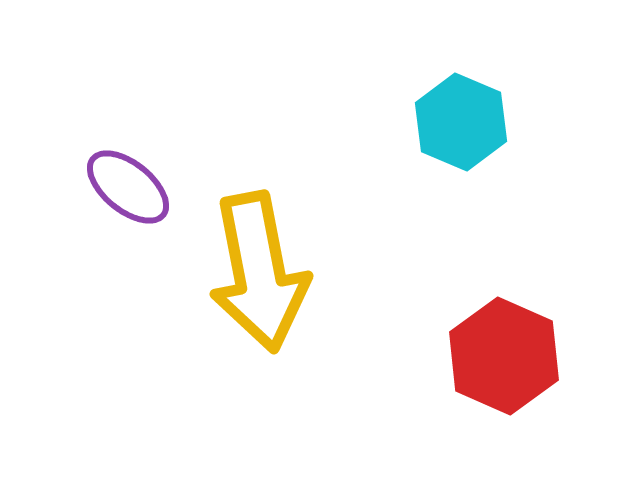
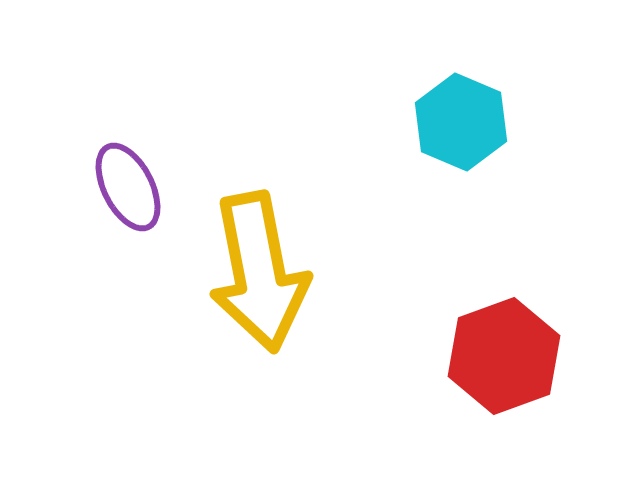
purple ellipse: rotated 24 degrees clockwise
red hexagon: rotated 16 degrees clockwise
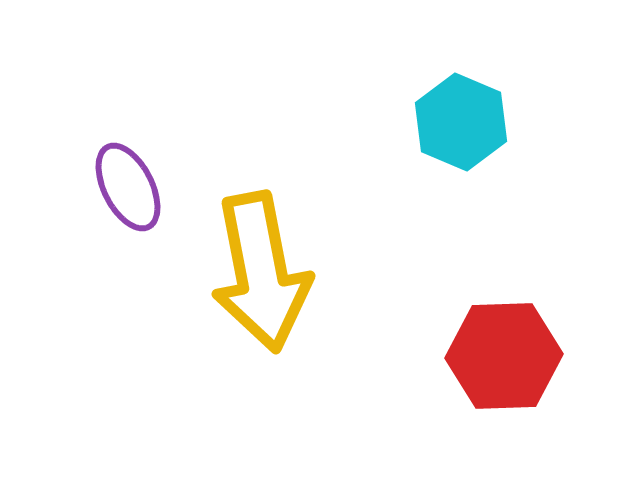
yellow arrow: moved 2 px right
red hexagon: rotated 18 degrees clockwise
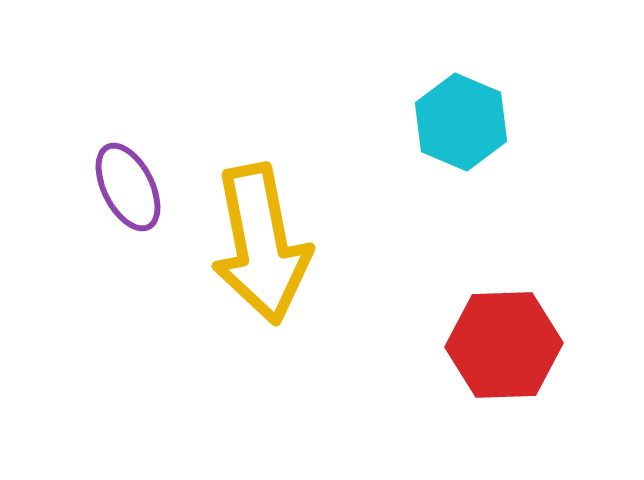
yellow arrow: moved 28 px up
red hexagon: moved 11 px up
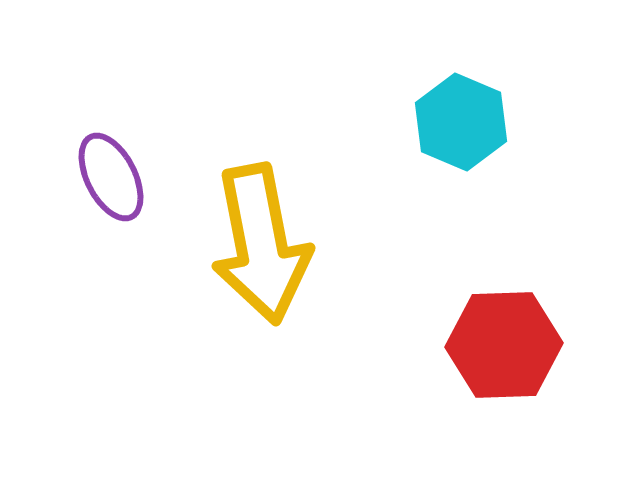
purple ellipse: moved 17 px left, 10 px up
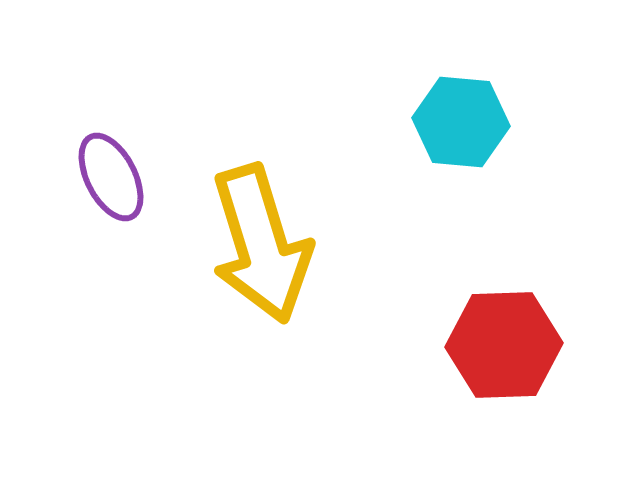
cyan hexagon: rotated 18 degrees counterclockwise
yellow arrow: rotated 6 degrees counterclockwise
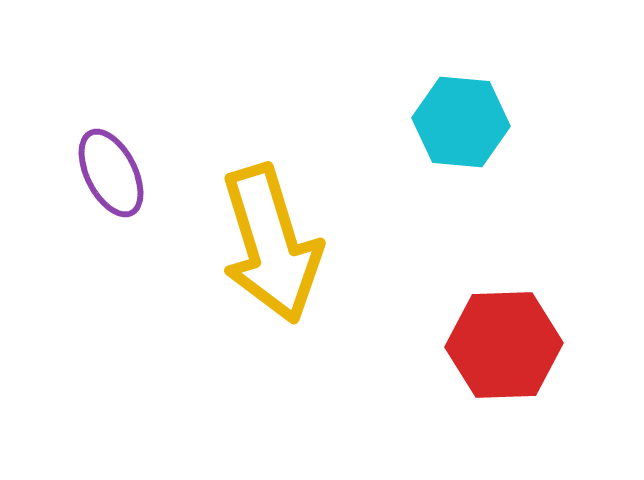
purple ellipse: moved 4 px up
yellow arrow: moved 10 px right
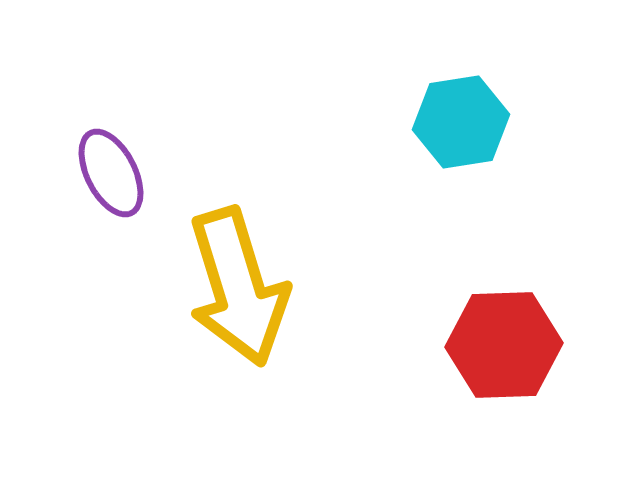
cyan hexagon: rotated 14 degrees counterclockwise
yellow arrow: moved 33 px left, 43 px down
